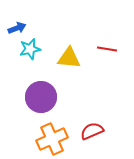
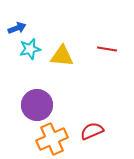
yellow triangle: moved 7 px left, 2 px up
purple circle: moved 4 px left, 8 px down
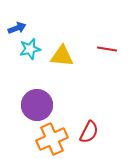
red semicircle: moved 3 px left, 1 px down; rotated 140 degrees clockwise
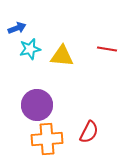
orange cross: moved 5 px left; rotated 20 degrees clockwise
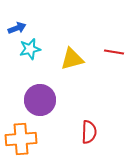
red line: moved 7 px right, 3 px down
yellow triangle: moved 10 px right, 3 px down; rotated 20 degrees counterclockwise
purple circle: moved 3 px right, 5 px up
red semicircle: rotated 25 degrees counterclockwise
orange cross: moved 26 px left
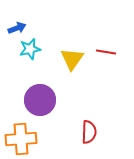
red line: moved 8 px left
yellow triangle: rotated 40 degrees counterclockwise
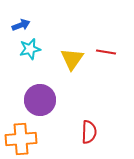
blue arrow: moved 4 px right, 3 px up
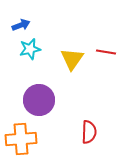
purple circle: moved 1 px left
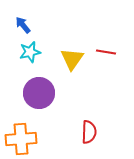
blue arrow: moved 2 px right; rotated 108 degrees counterclockwise
cyan star: moved 3 px down
purple circle: moved 7 px up
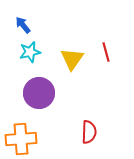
red line: rotated 66 degrees clockwise
